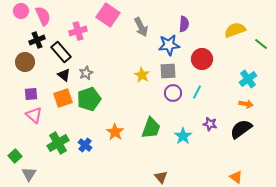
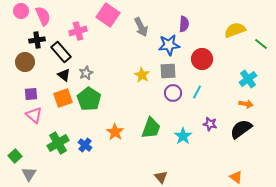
black cross: rotated 14 degrees clockwise
green pentagon: rotated 20 degrees counterclockwise
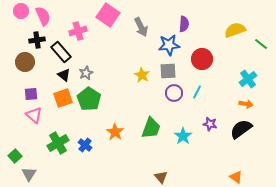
purple circle: moved 1 px right
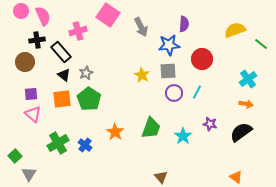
orange square: moved 1 px left, 1 px down; rotated 12 degrees clockwise
pink triangle: moved 1 px left, 1 px up
black semicircle: moved 3 px down
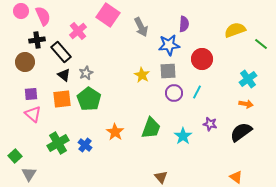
pink cross: rotated 24 degrees counterclockwise
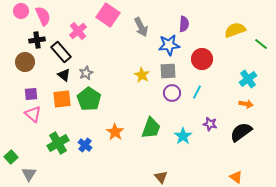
purple circle: moved 2 px left
green square: moved 4 px left, 1 px down
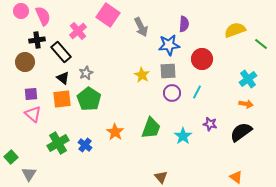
black triangle: moved 1 px left, 3 px down
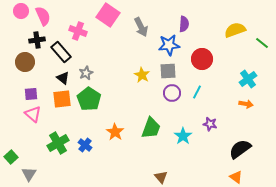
pink cross: rotated 30 degrees counterclockwise
green line: moved 1 px right, 1 px up
black semicircle: moved 1 px left, 17 px down
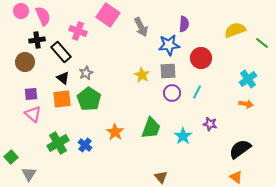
red circle: moved 1 px left, 1 px up
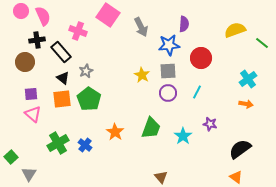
gray star: moved 2 px up
purple circle: moved 4 px left
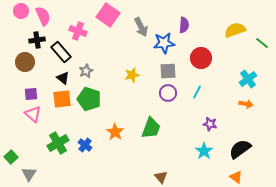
purple semicircle: moved 1 px down
blue star: moved 5 px left, 2 px up
yellow star: moved 10 px left; rotated 28 degrees clockwise
green pentagon: rotated 15 degrees counterclockwise
cyan star: moved 21 px right, 15 px down
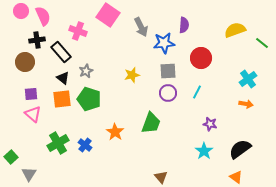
green trapezoid: moved 5 px up
